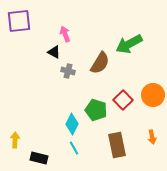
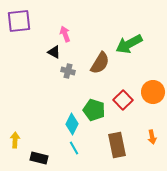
orange circle: moved 3 px up
green pentagon: moved 2 px left
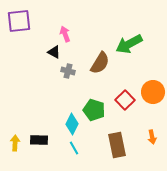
red square: moved 2 px right
yellow arrow: moved 3 px down
black rectangle: moved 18 px up; rotated 12 degrees counterclockwise
